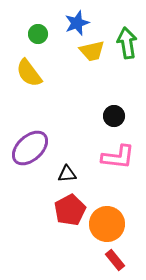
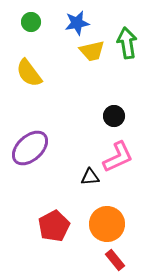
blue star: rotated 10 degrees clockwise
green circle: moved 7 px left, 12 px up
pink L-shape: rotated 32 degrees counterclockwise
black triangle: moved 23 px right, 3 px down
red pentagon: moved 16 px left, 16 px down
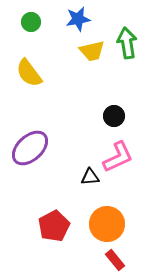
blue star: moved 1 px right, 4 px up
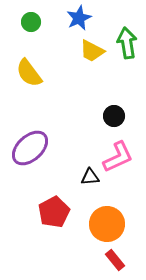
blue star: moved 1 px right, 1 px up; rotated 15 degrees counterclockwise
yellow trapezoid: rotated 40 degrees clockwise
red pentagon: moved 14 px up
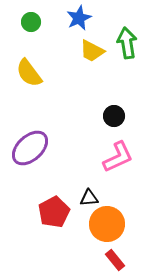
black triangle: moved 1 px left, 21 px down
